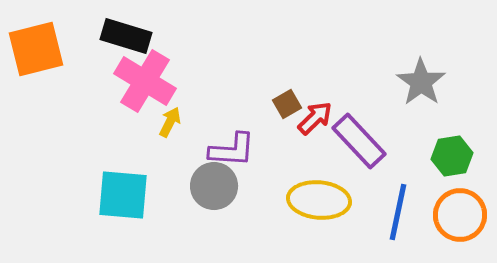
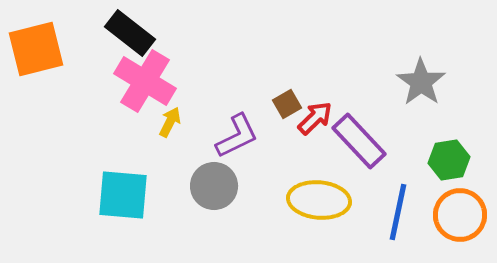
black rectangle: moved 4 px right, 3 px up; rotated 21 degrees clockwise
purple L-shape: moved 5 px right, 14 px up; rotated 30 degrees counterclockwise
green hexagon: moved 3 px left, 4 px down
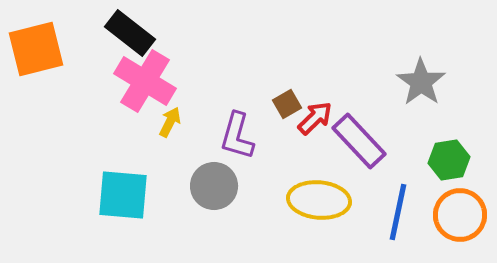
purple L-shape: rotated 132 degrees clockwise
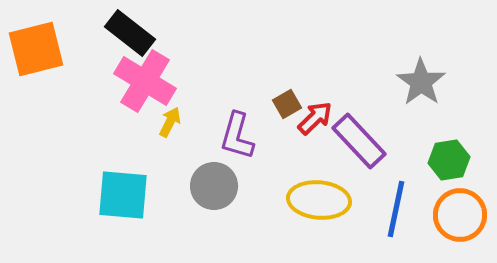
blue line: moved 2 px left, 3 px up
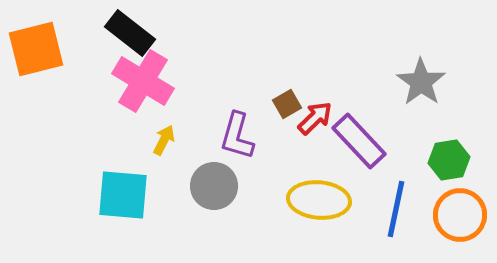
pink cross: moved 2 px left
yellow arrow: moved 6 px left, 18 px down
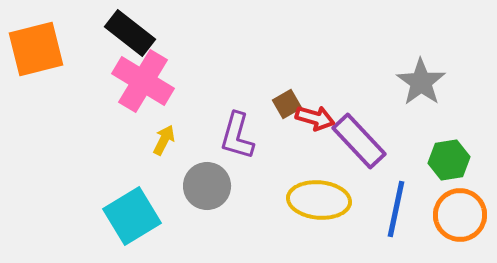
red arrow: rotated 60 degrees clockwise
gray circle: moved 7 px left
cyan square: moved 9 px right, 21 px down; rotated 36 degrees counterclockwise
